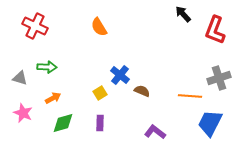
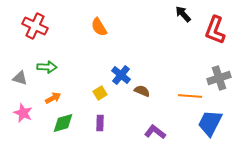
blue cross: moved 1 px right
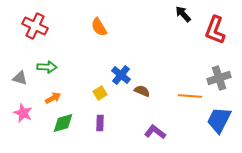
blue trapezoid: moved 9 px right, 3 px up
